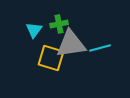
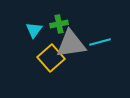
cyan line: moved 6 px up
yellow square: rotated 32 degrees clockwise
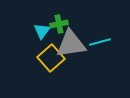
cyan triangle: moved 8 px right, 1 px down
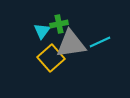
cyan line: rotated 10 degrees counterclockwise
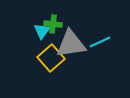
green cross: moved 6 px left; rotated 18 degrees clockwise
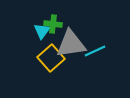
cyan line: moved 5 px left, 9 px down
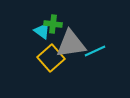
cyan triangle: rotated 30 degrees counterclockwise
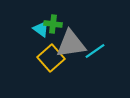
cyan triangle: moved 1 px left, 2 px up
cyan line: rotated 10 degrees counterclockwise
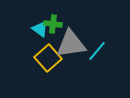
cyan triangle: moved 1 px left
cyan line: moved 2 px right; rotated 15 degrees counterclockwise
yellow square: moved 3 px left
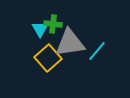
cyan triangle: rotated 24 degrees clockwise
gray triangle: moved 1 px left, 1 px up
